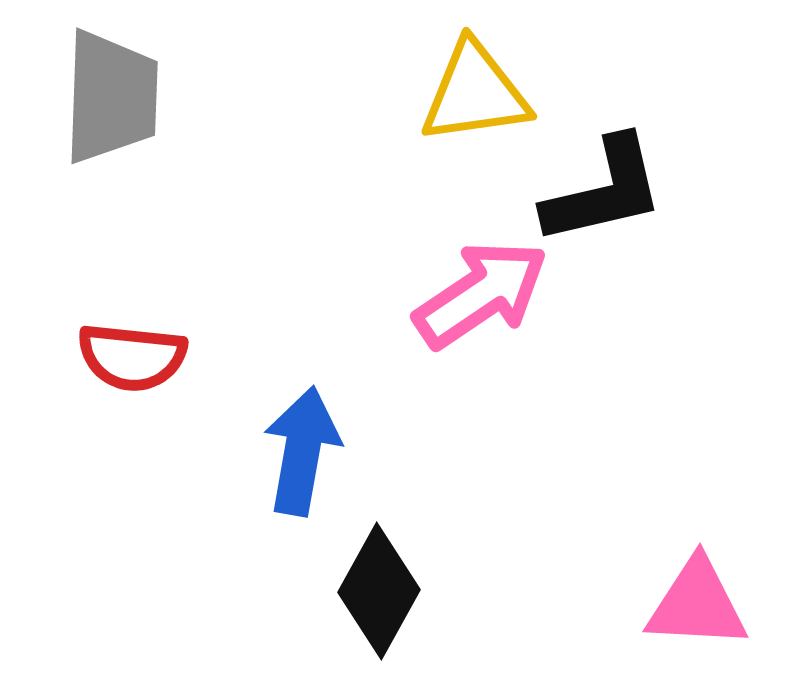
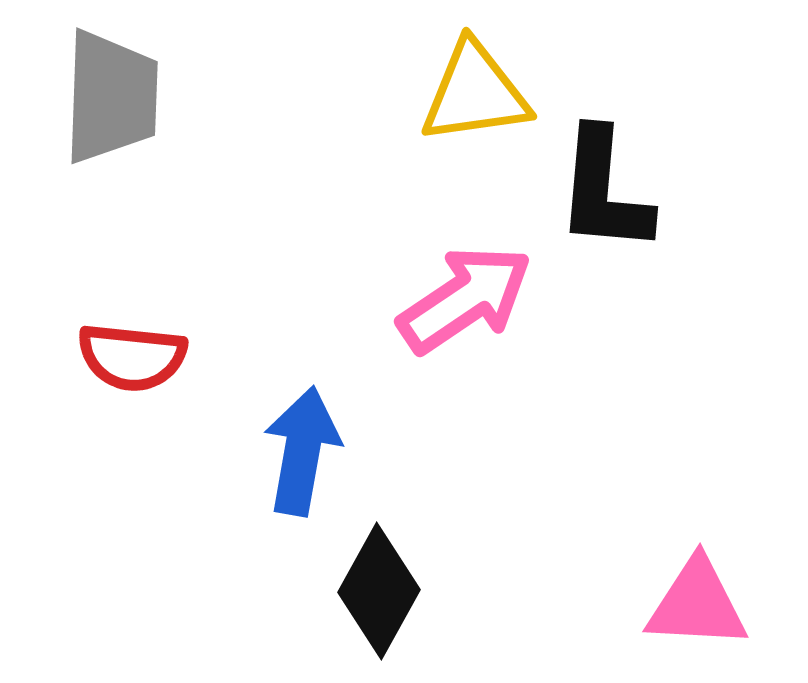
black L-shape: rotated 108 degrees clockwise
pink arrow: moved 16 px left, 5 px down
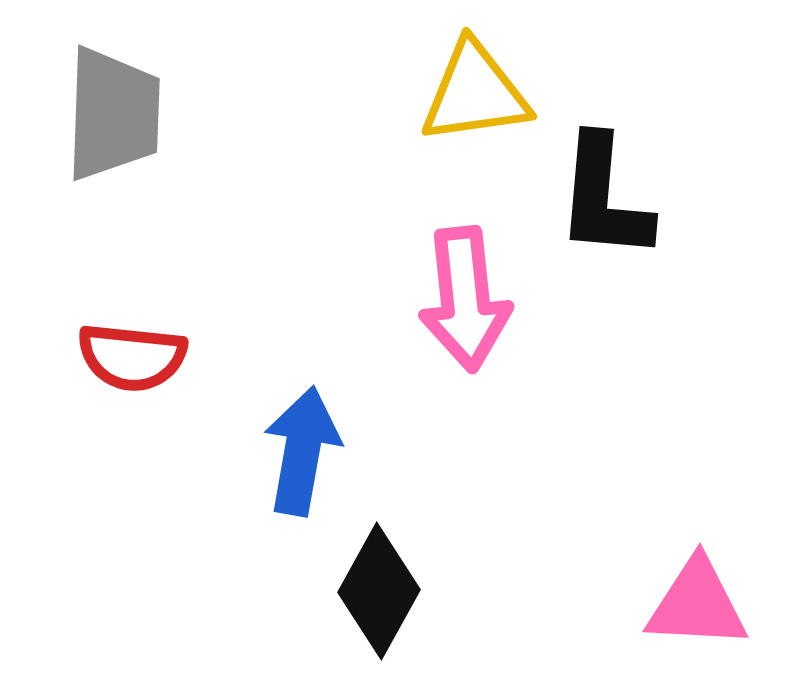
gray trapezoid: moved 2 px right, 17 px down
black L-shape: moved 7 px down
pink arrow: rotated 118 degrees clockwise
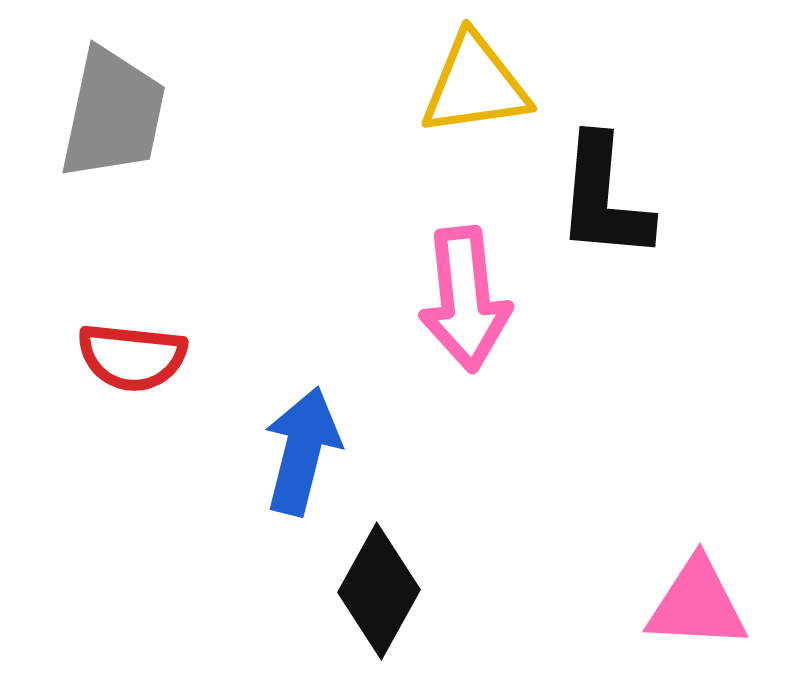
yellow triangle: moved 8 px up
gray trapezoid: rotated 10 degrees clockwise
blue arrow: rotated 4 degrees clockwise
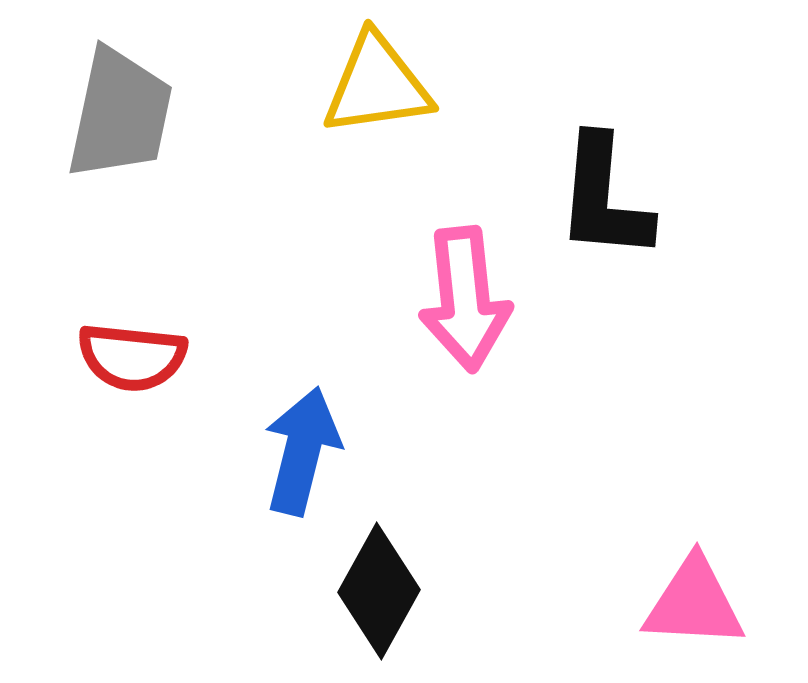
yellow triangle: moved 98 px left
gray trapezoid: moved 7 px right
pink triangle: moved 3 px left, 1 px up
